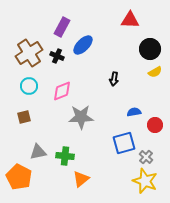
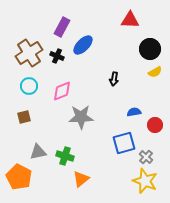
green cross: rotated 12 degrees clockwise
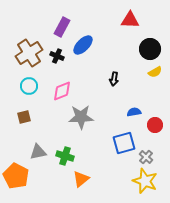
orange pentagon: moved 3 px left, 1 px up
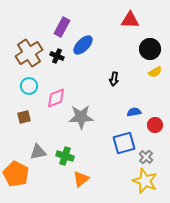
pink diamond: moved 6 px left, 7 px down
orange pentagon: moved 2 px up
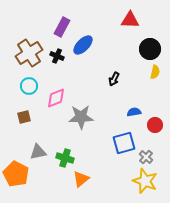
yellow semicircle: rotated 48 degrees counterclockwise
black arrow: rotated 16 degrees clockwise
green cross: moved 2 px down
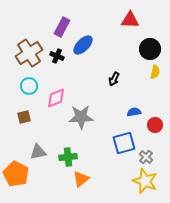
green cross: moved 3 px right, 1 px up; rotated 24 degrees counterclockwise
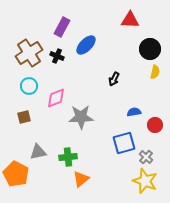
blue ellipse: moved 3 px right
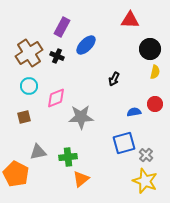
red circle: moved 21 px up
gray cross: moved 2 px up
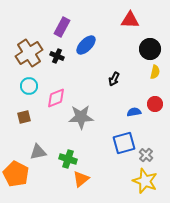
green cross: moved 2 px down; rotated 24 degrees clockwise
